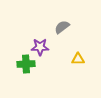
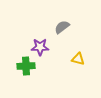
yellow triangle: rotated 16 degrees clockwise
green cross: moved 2 px down
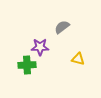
green cross: moved 1 px right, 1 px up
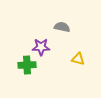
gray semicircle: rotated 49 degrees clockwise
purple star: moved 1 px right
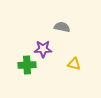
purple star: moved 2 px right, 2 px down
yellow triangle: moved 4 px left, 5 px down
